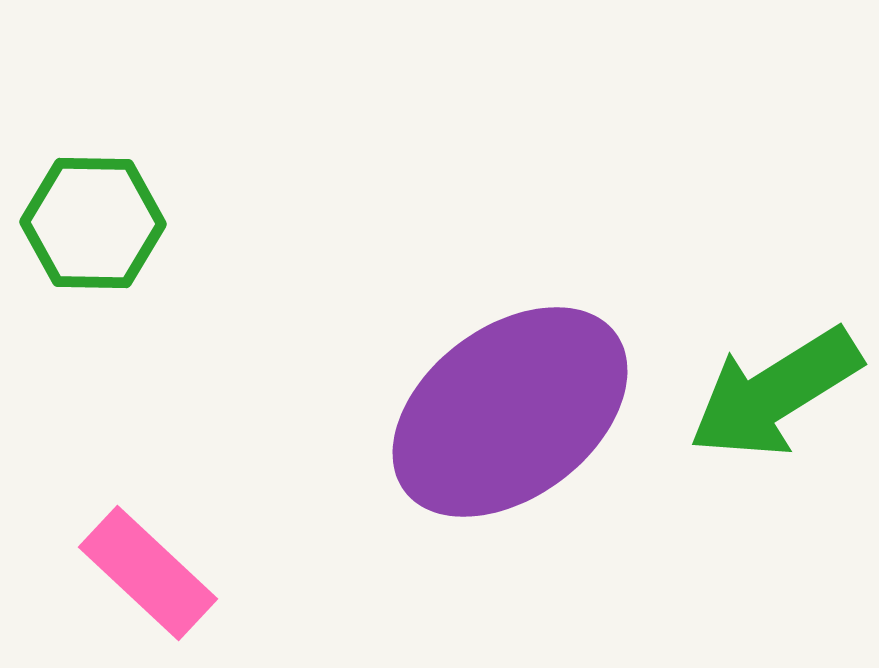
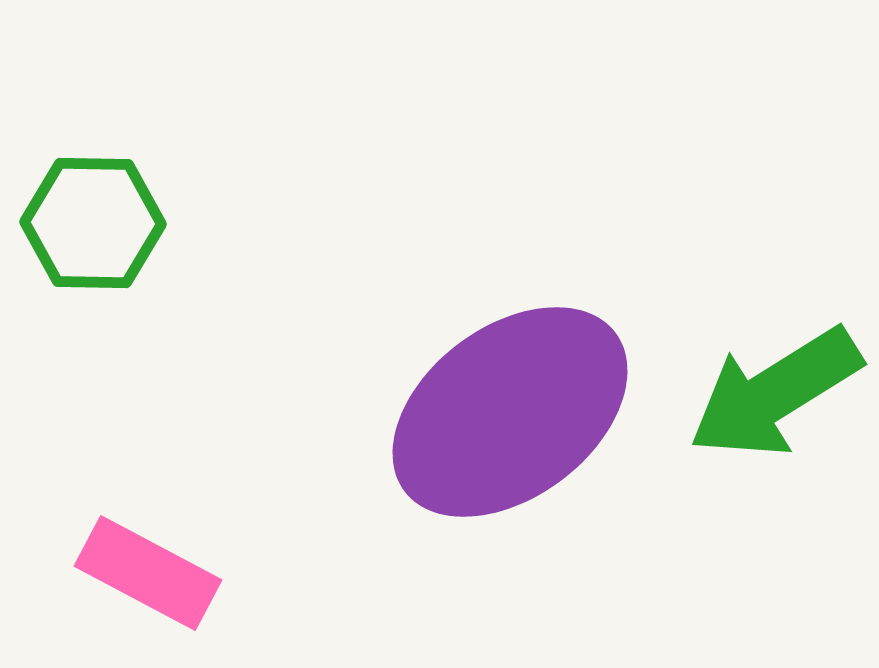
pink rectangle: rotated 15 degrees counterclockwise
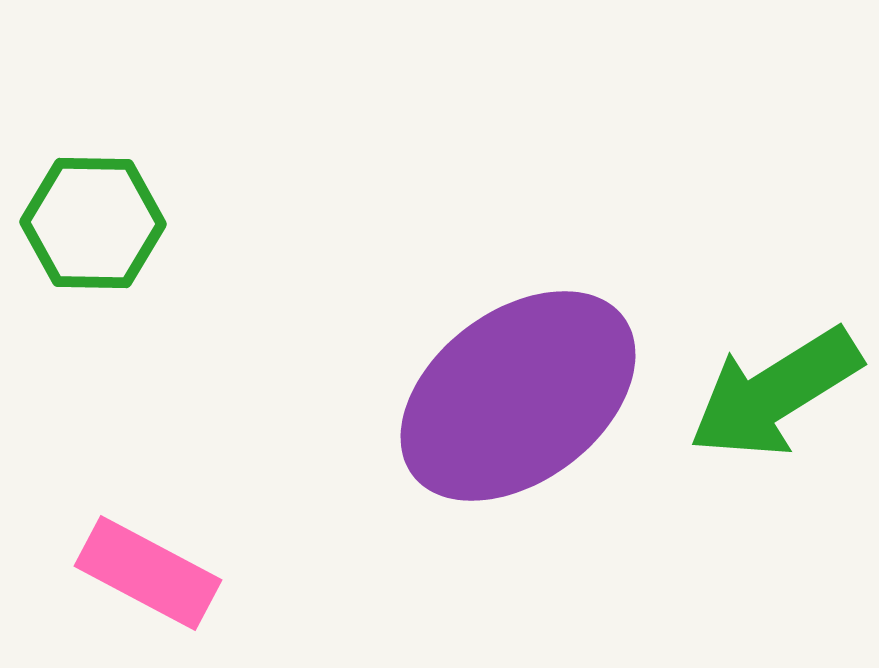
purple ellipse: moved 8 px right, 16 px up
